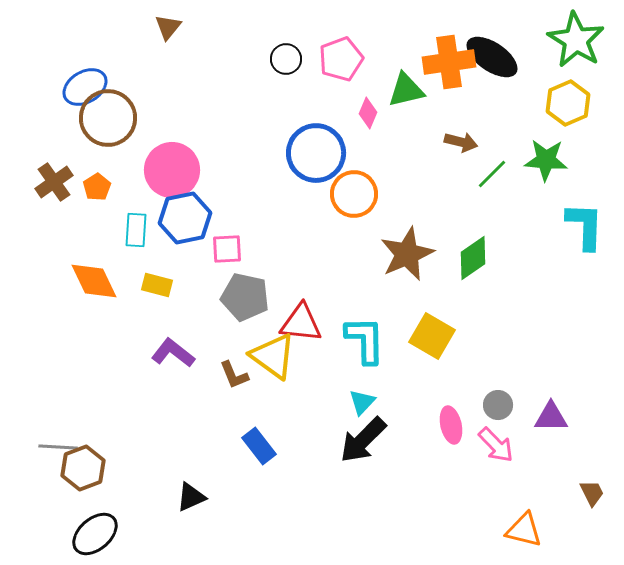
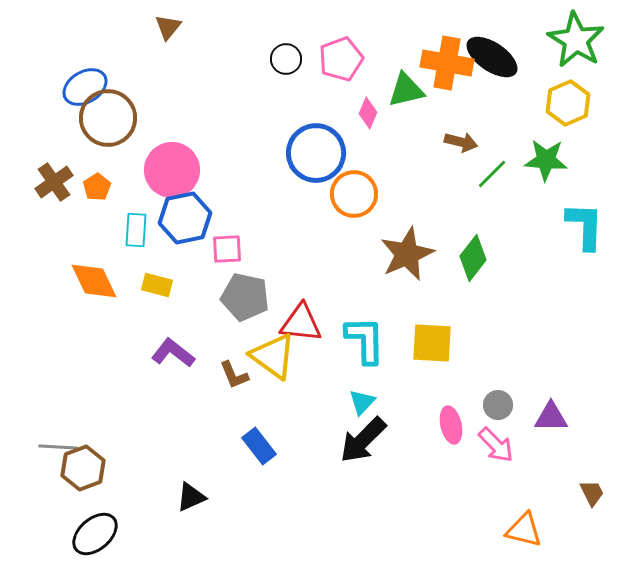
orange cross at (449, 62): moved 2 px left, 1 px down; rotated 18 degrees clockwise
green diamond at (473, 258): rotated 18 degrees counterclockwise
yellow square at (432, 336): moved 7 px down; rotated 27 degrees counterclockwise
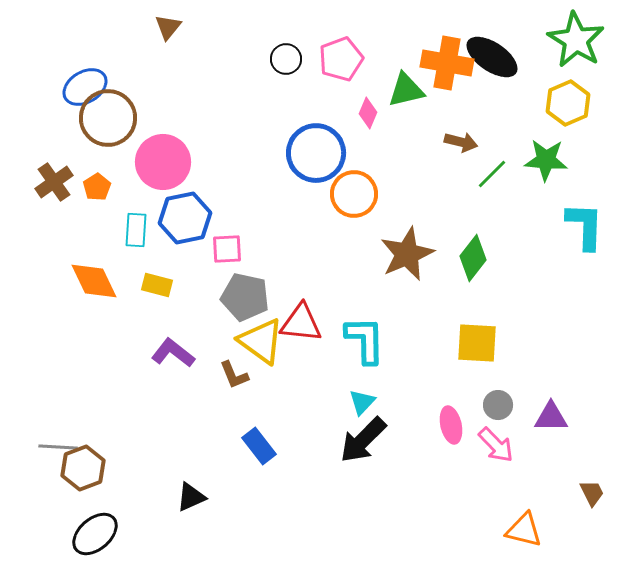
pink circle at (172, 170): moved 9 px left, 8 px up
yellow square at (432, 343): moved 45 px right
yellow triangle at (273, 356): moved 12 px left, 15 px up
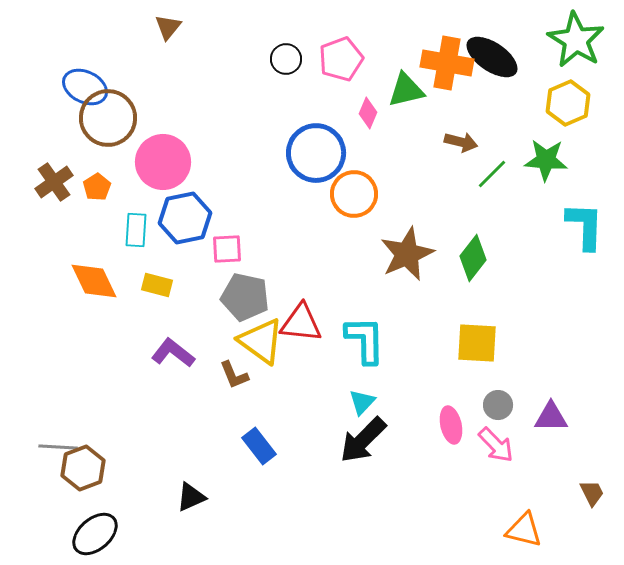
blue ellipse at (85, 87): rotated 57 degrees clockwise
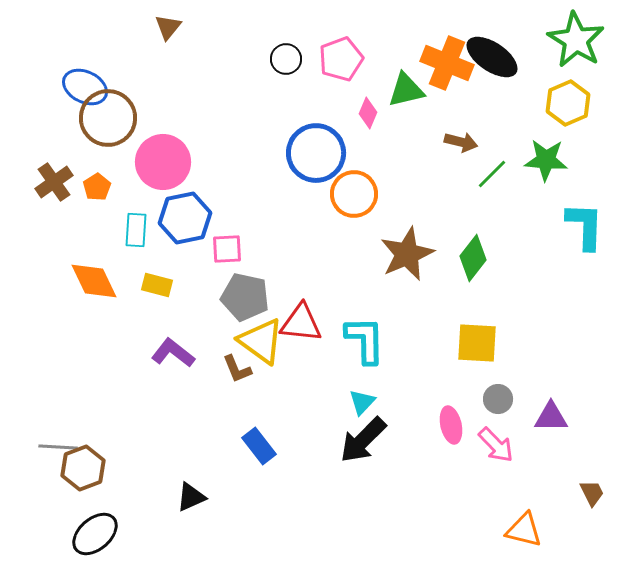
orange cross at (447, 63): rotated 12 degrees clockwise
brown L-shape at (234, 375): moved 3 px right, 6 px up
gray circle at (498, 405): moved 6 px up
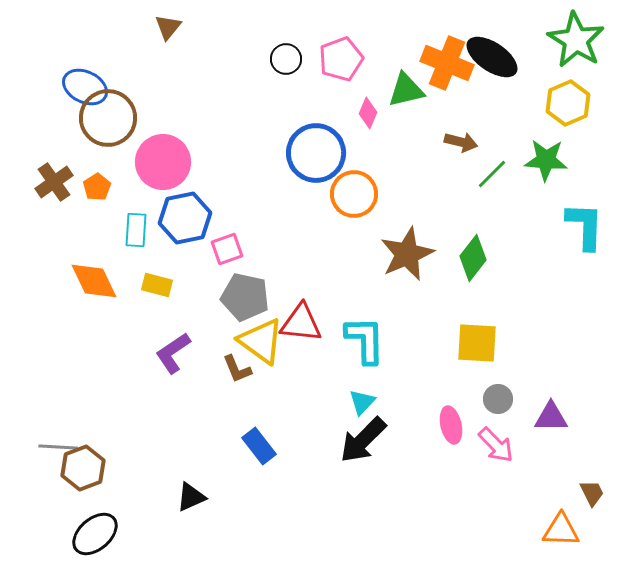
pink square at (227, 249): rotated 16 degrees counterclockwise
purple L-shape at (173, 353): rotated 72 degrees counterclockwise
orange triangle at (524, 530): moved 37 px right; rotated 12 degrees counterclockwise
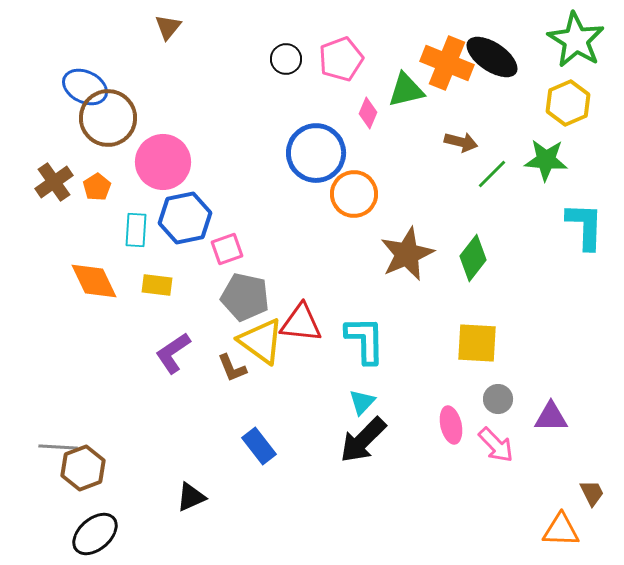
yellow rectangle at (157, 285): rotated 8 degrees counterclockwise
brown L-shape at (237, 369): moved 5 px left, 1 px up
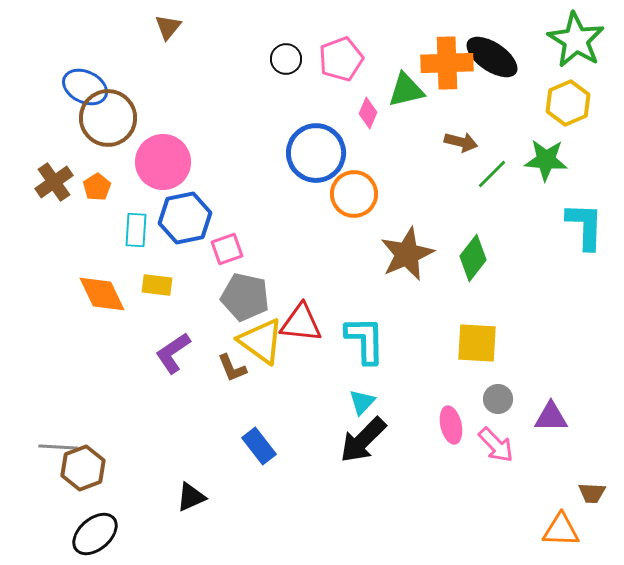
orange cross at (447, 63): rotated 24 degrees counterclockwise
orange diamond at (94, 281): moved 8 px right, 13 px down
brown trapezoid at (592, 493): rotated 120 degrees clockwise
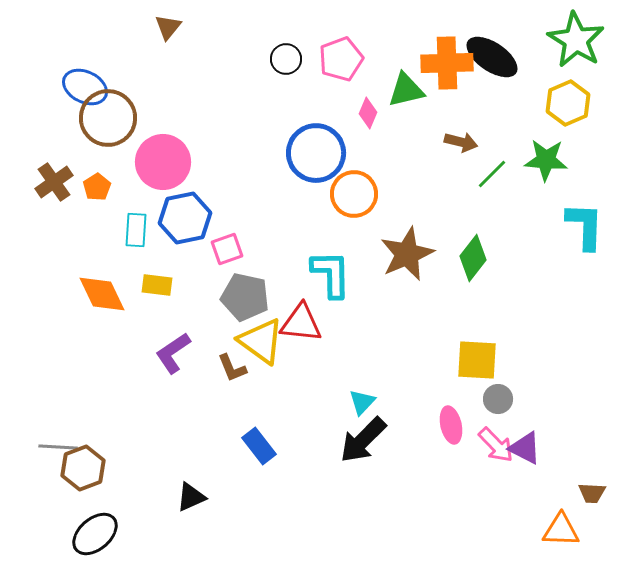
cyan L-shape at (365, 340): moved 34 px left, 66 px up
yellow square at (477, 343): moved 17 px down
purple triangle at (551, 417): moved 26 px left, 31 px down; rotated 27 degrees clockwise
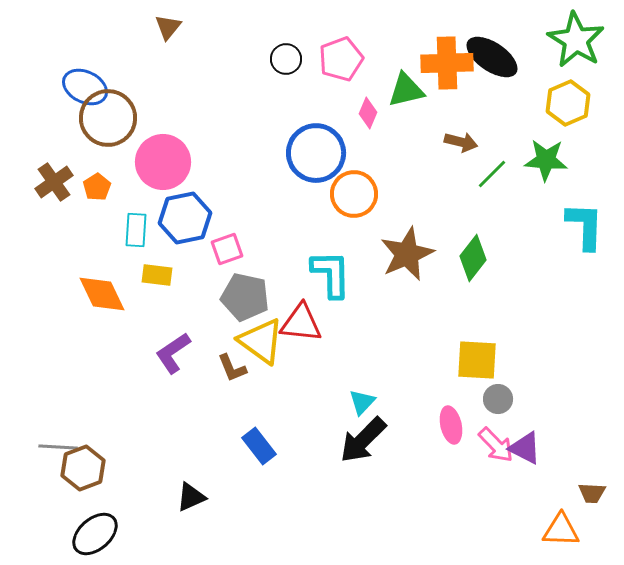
yellow rectangle at (157, 285): moved 10 px up
